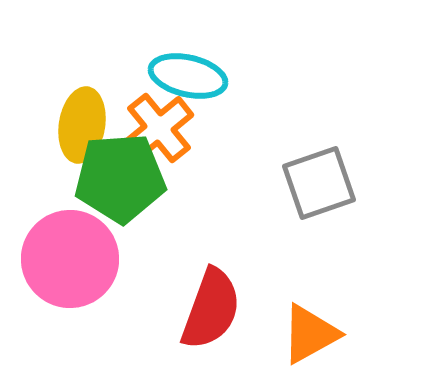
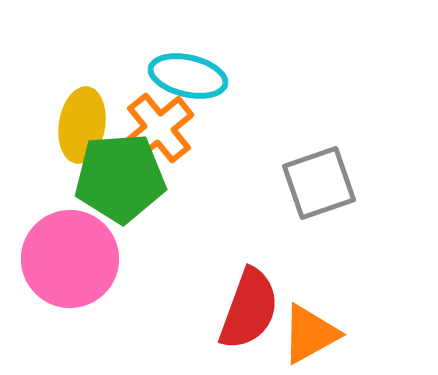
red semicircle: moved 38 px right
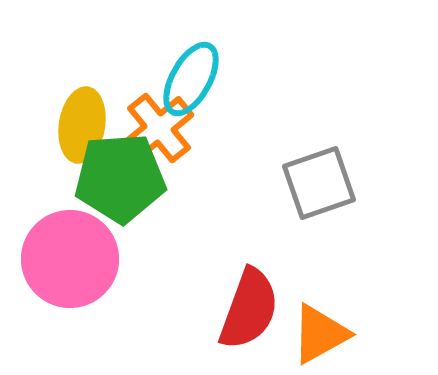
cyan ellipse: moved 3 px right, 3 px down; rotated 74 degrees counterclockwise
orange triangle: moved 10 px right
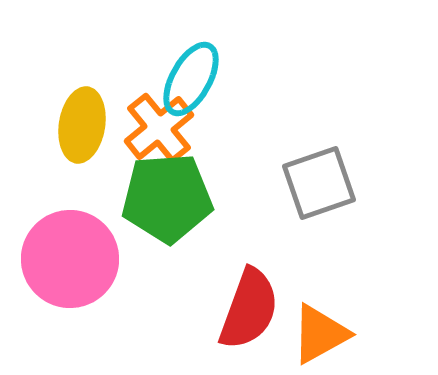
green pentagon: moved 47 px right, 20 px down
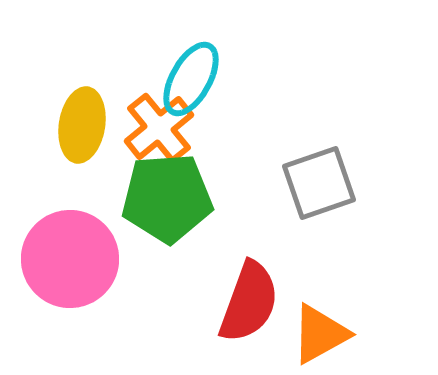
red semicircle: moved 7 px up
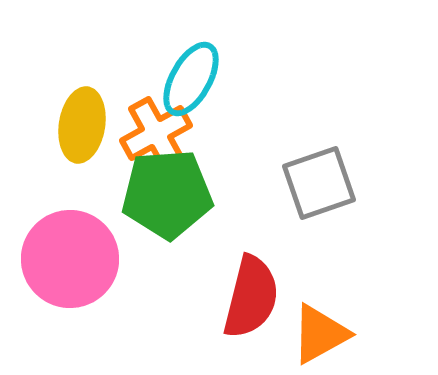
orange cross: moved 3 px left, 5 px down; rotated 10 degrees clockwise
green pentagon: moved 4 px up
red semicircle: moved 2 px right, 5 px up; rotated 6 degrees counterclockwise
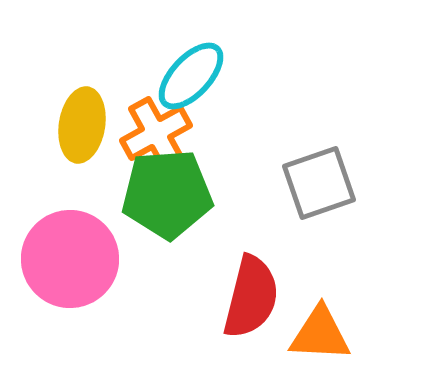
cyan ellipse: moved 3 px up; rotated 14 degrees clockwise
orange triangle: rotated 32 degrees clockwise
